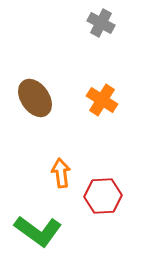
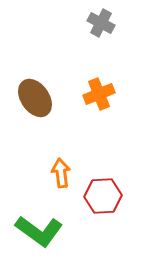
orange cross: moved 3 px left, 6 px up; rotated 36 degrees clockwise
green L-shape: moved 1 px right
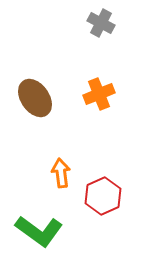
red hexagon: rotated 21 degrees counterclockwise
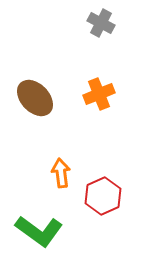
brown ellipse: rotated 9 degrees counterclockwise
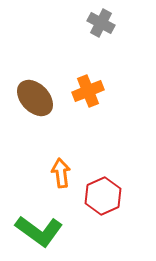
orange cross: moved 11 px left, 3 px up
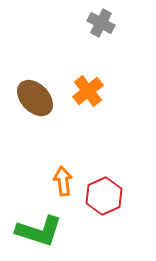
orange cross: rotated 16 degrees counterclockwise
orange arrow: moved 2 px right, 8 px down
red hexagon: moved 1 px right
green L-shape: rotated 18 degrees counterclockwise
